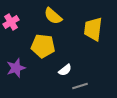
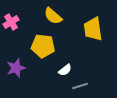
yellow trapezoid: rotated 15 degrees counterclockwise
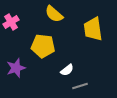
yellow semicircle: moved 1 px right, 2 px up
white semicircle: moved 2 px right
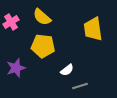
yellow semicircle: moved 12 px left, 3 px down
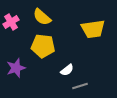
yellow trapezoid: rotated 90 degrees counterclockwise
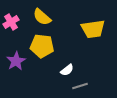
yellow pentagon: moved 1 px left
purple star: moved 7 px up; rotated 12 degrees counterclockwise
